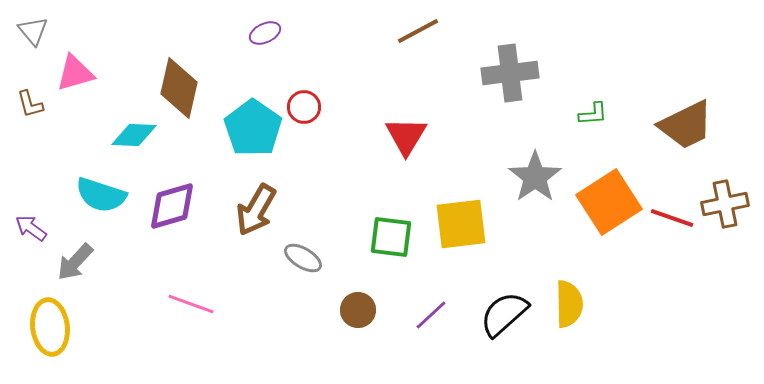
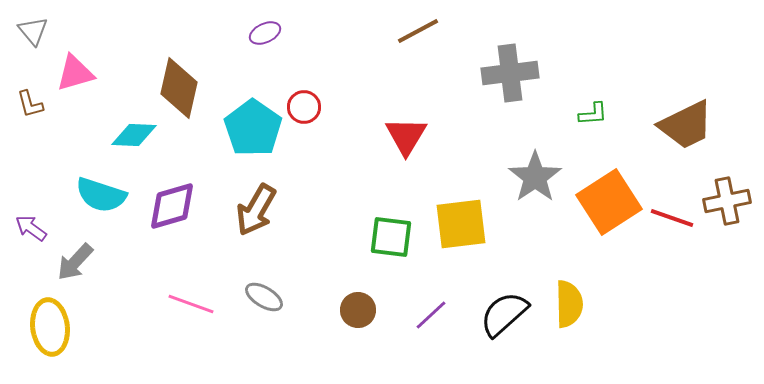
brown cross: moved 2 px right, 3 px up
gray ellipse: moved 39 px left, 39 px down
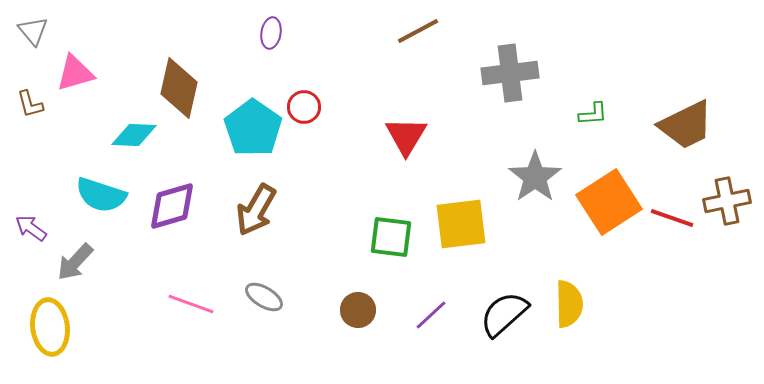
purple ellipse: moved 6 px right; rotated 56 degrees counterclockwise
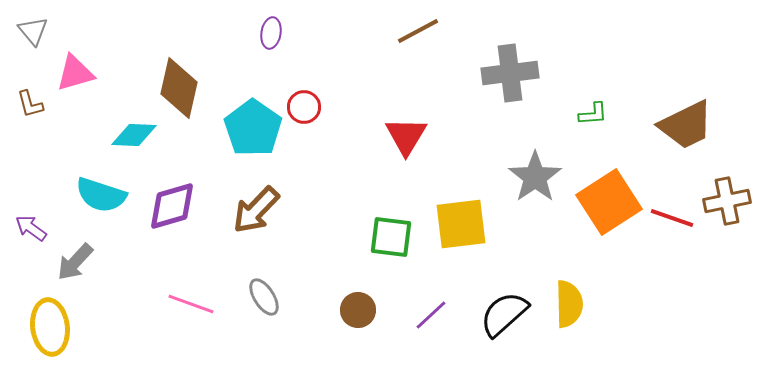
brown arrow: rotated 14 degrees clockwise
gray ellipse: rotated 27 degrees clockwise
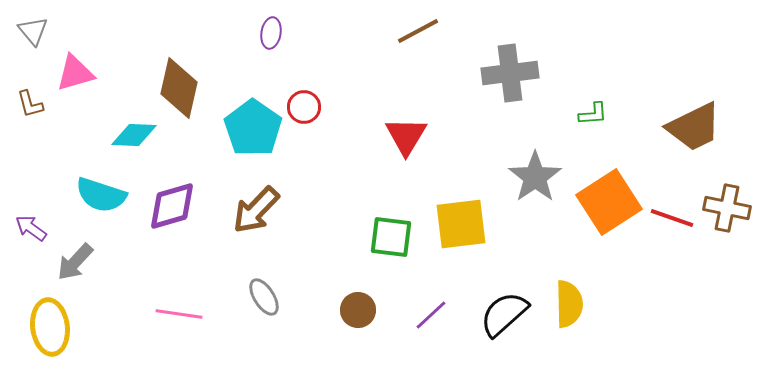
brown trapezoid: moved 8 px right, 2 px down
brown cross: moved 7 px down; rotated 24 degrees clockwise
pink line: moved 12 px left, 10 px down; rotated 12 degrees counterclockwise
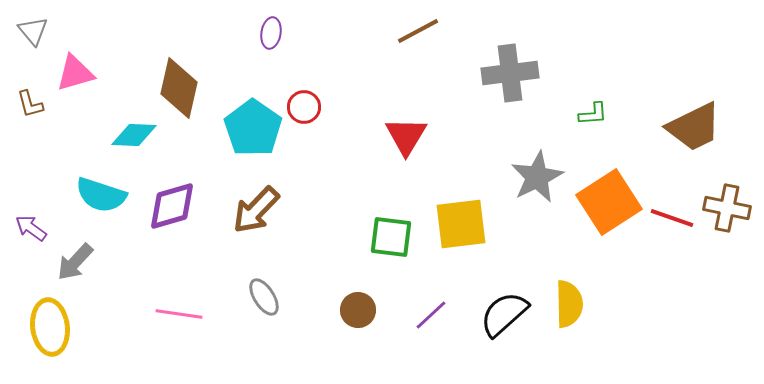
gray star: moved 2 px right; rotated 8 degrees clockwise
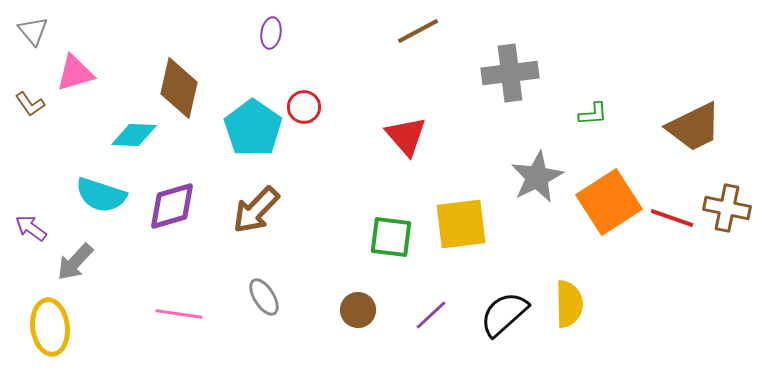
brown L-shape: rotated 20 degrees counterclockwise
red triangle: rotated 12 degrees counterclockwise
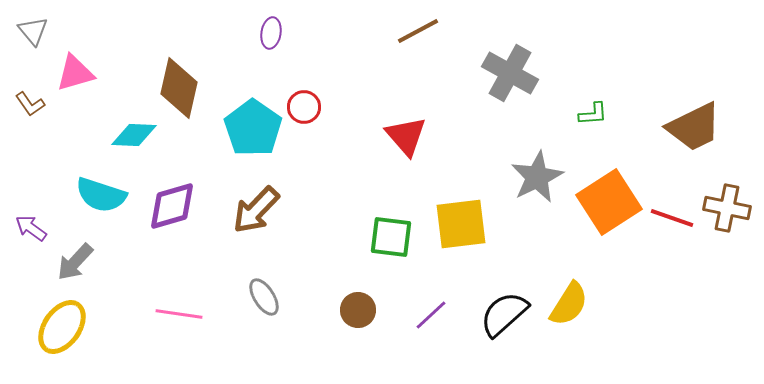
gray cross: rotated 36 degrees clockwise
yellow semicircle: rotated 33 degrees clockwise
yellow ellipse: moved 12 px right; rotated 42 degrees clockwise
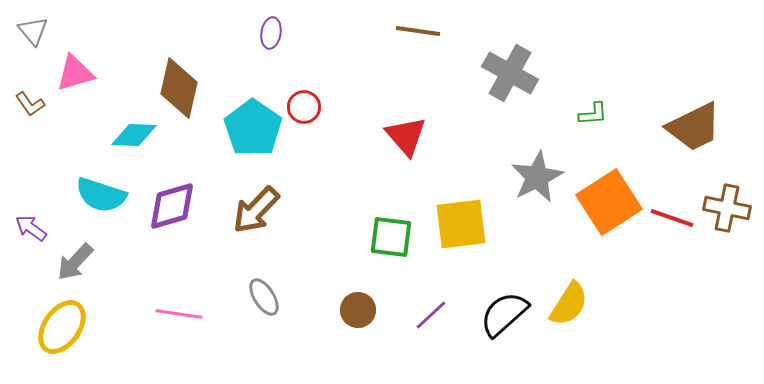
brown line: rotated 36 degrees clockwise
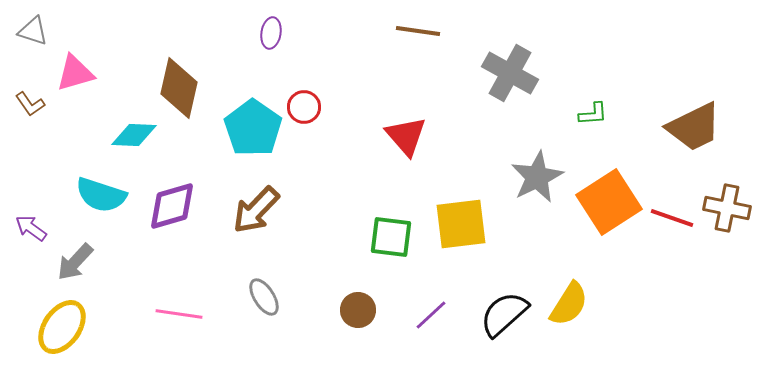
gray triangle: rotated 32 degrees counterclockwise
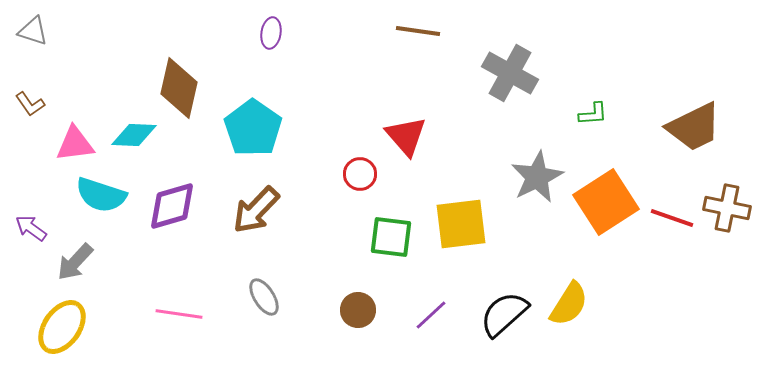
pink triangle: moved 71 px down; rotated 9 degrees clockwise
red circle: moved 56 px right, 67 px down
orange square: moved 3 px left
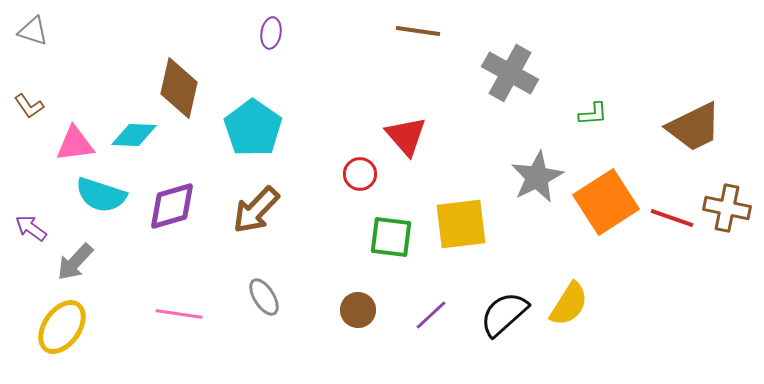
brown L-shape: moved 1 px left, 2 px down
